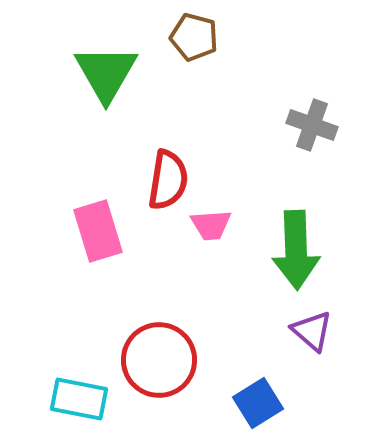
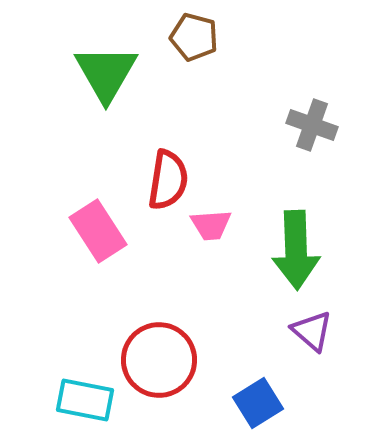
pink rectangle: rotated 16 degrees counterclockwise
cyan rectangle: moved 6 px right, 1 px down
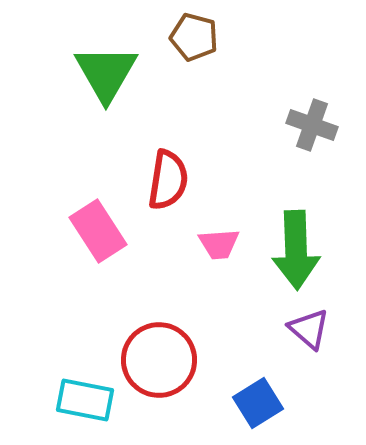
pink trapezoid: moved 8 px right, 19 px down
purple triangle: moved 3 px left, 2 px up
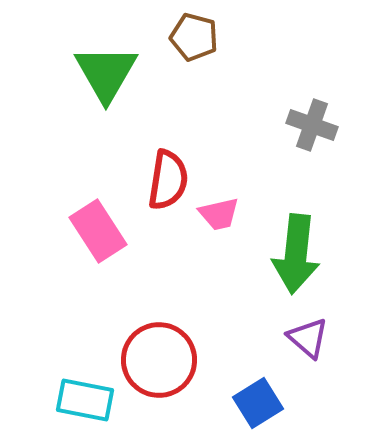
pink trapezoid: moved 30 px up; rotated 9 degrees counterclockwise
green arrow: moved 4 px down; rotated 8 degrees clockwise
purple triangle: moved 1 px left, 9 px down
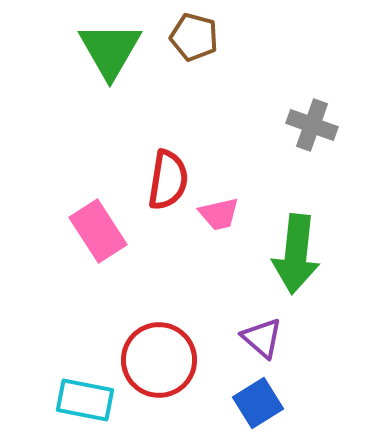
green triangle: moved 4 px right, 23 px up
purple triangle: moved 46 px left
